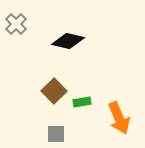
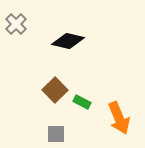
brown square: moved 1 px right, 1 px up
green rectangle: rotated 36 degrees clockwise
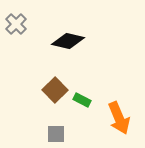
green rectangle: moved 2 px up
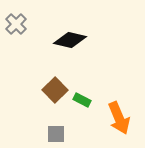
black diamond: moved 2 px right, 1 px up
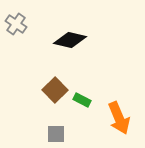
gray cross: rotated 10 degrees counterclockwise
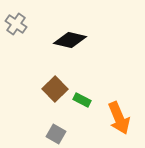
brown square: moved 1 px up
gray square: rotated 30 degrees clockwise
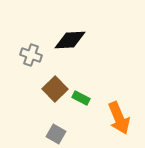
gray cross: moved 15 px right, 31 px down; rotated 15 degrees counterclockwise
black diamond: rotated 16 degrees counterclockwise
green rectangle: moved 1 px left, 2 px up
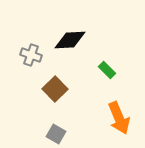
green rectangle: moved 26 px right, 28 px up; rotated 18 degrees clockwise
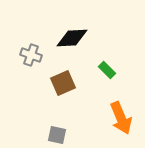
black diamond: moved 2 px right, 2 px up
brown square: moved 8 px right, 6 px up; rotated 20 degrees clockwise
orange arrow: moved 2 px right
gray square: moved 1 px right, 1 px down; rotated 18 degrees counterclockwise
